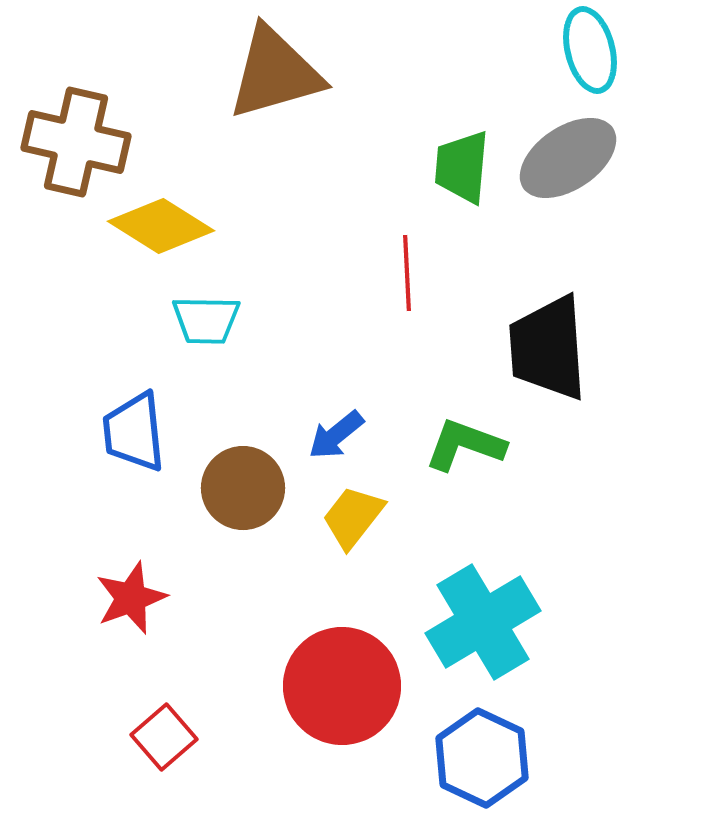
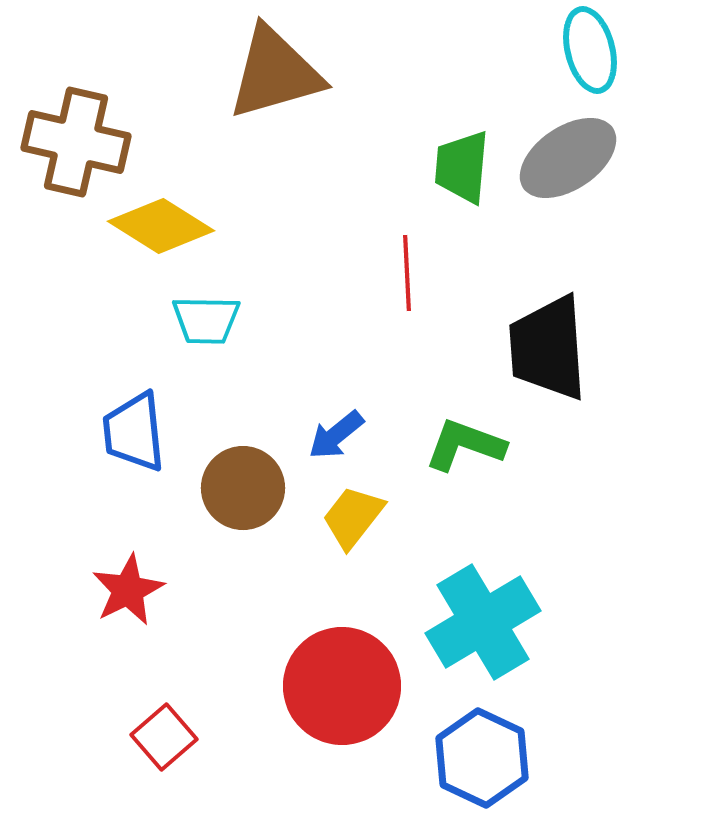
red star: moved 3 px left, 8 px up; rotated 6 degrees counterclockwise
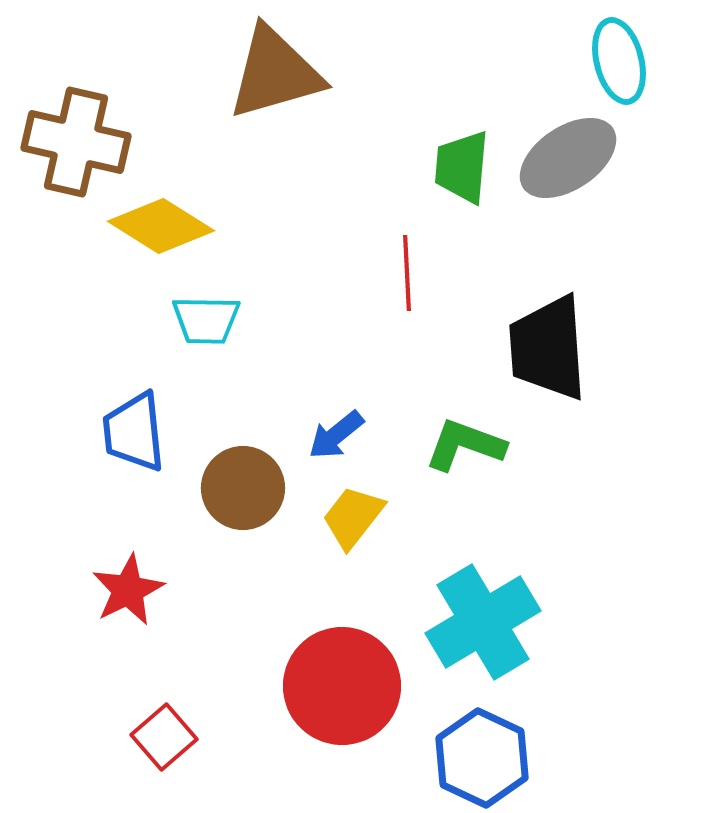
cyan ellipse: moved 29 px right, 11 px down
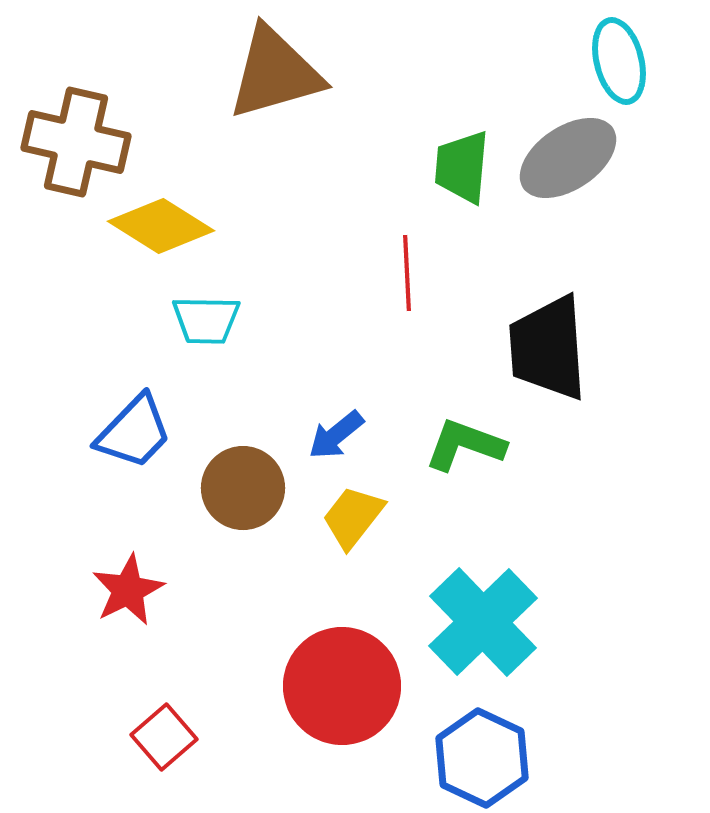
blue trapezoid: rotated 130 degrees counterclockwise
cyan cross: rotated 13 degrees counterclockwise
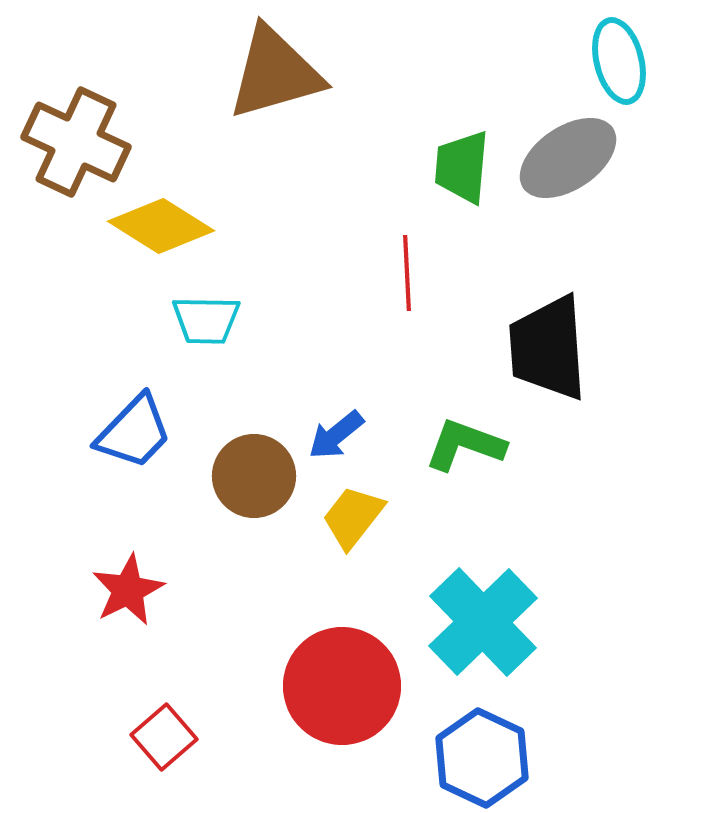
brown cross: rotated 12 degrees clockwise
brown circle: moved 11 px right, 12 px up
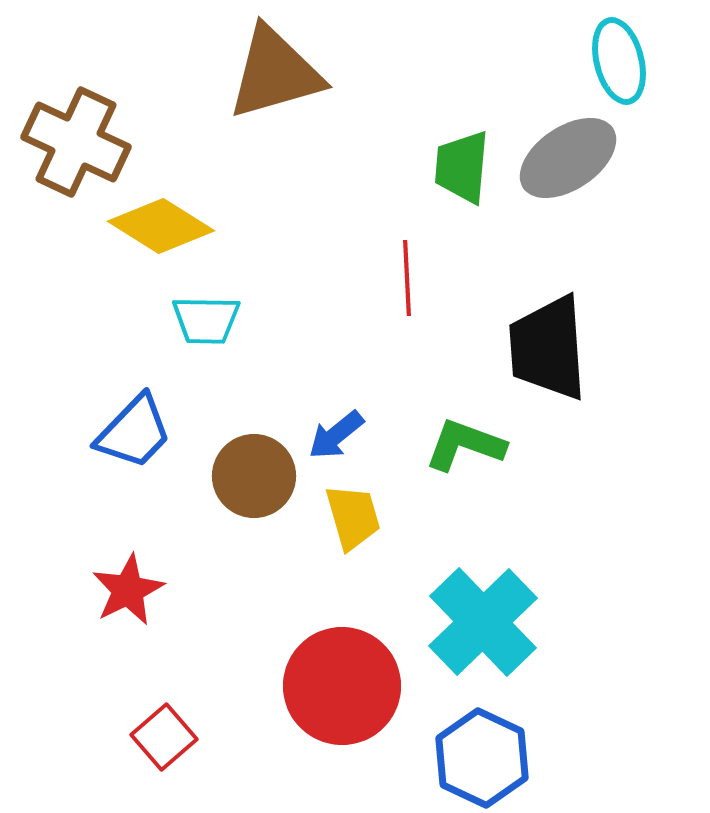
red line: moved 5 px down
yellow trapezoid: rotated 126 degrees clockwise
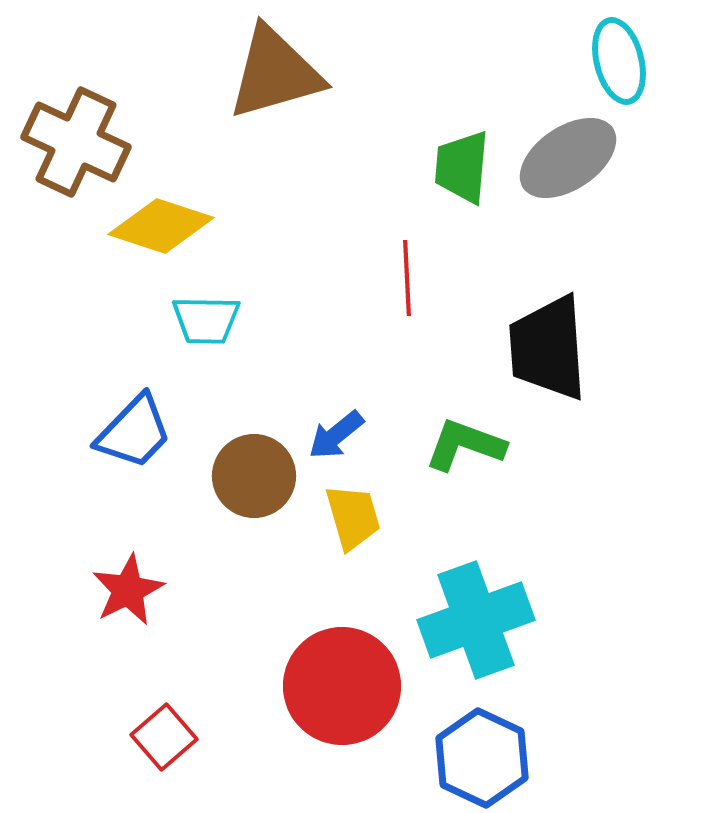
yellow diamond: rotated 14 degrees counterclockwise
cyan cross: moved 7 px left, 2 px up; rotated 24 degrees clockwise
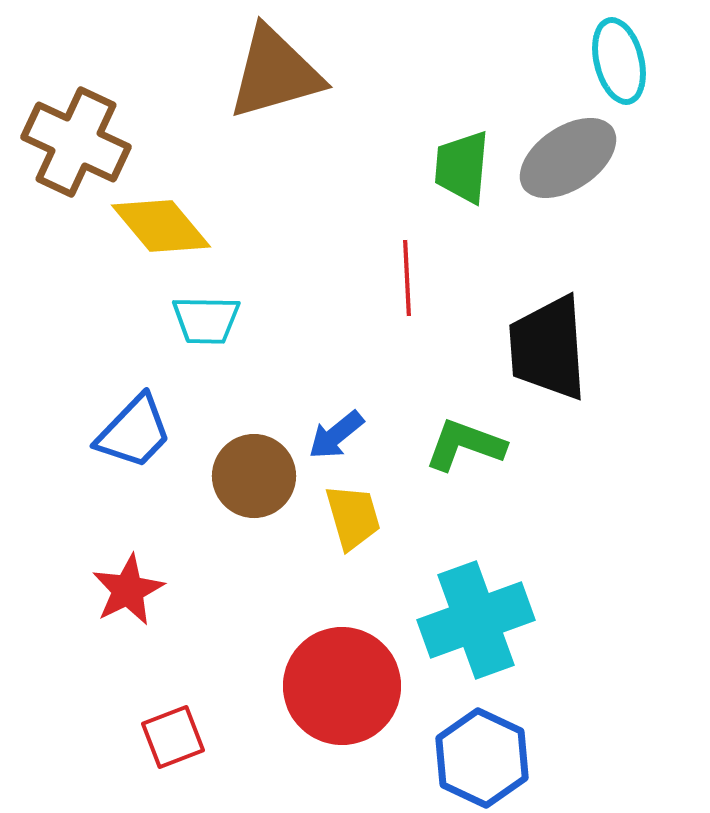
yellow diamond: rotated 32 degrees clockwise
red square: moved 9 px right; rotated 20 degrees clockwise
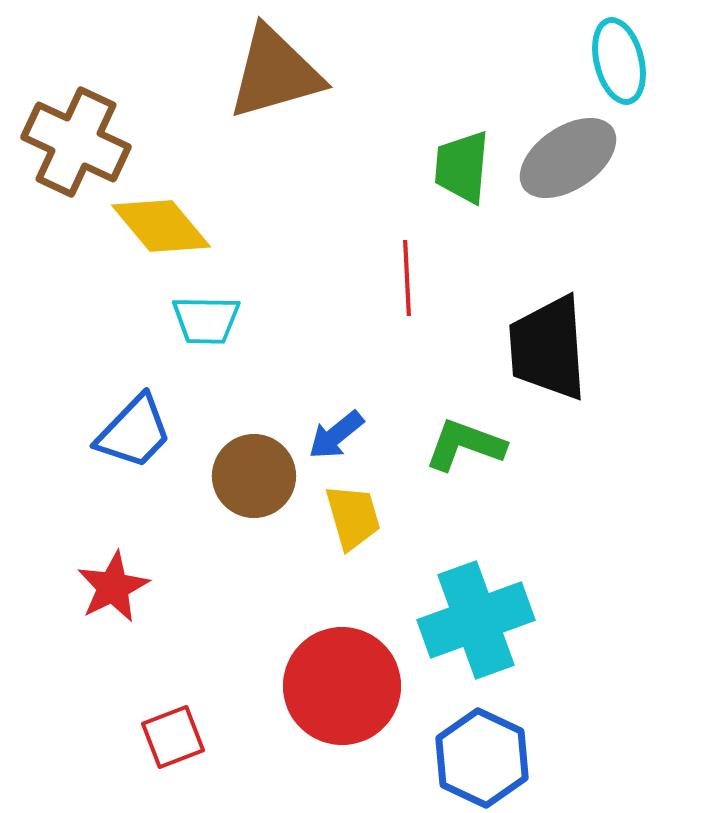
red star: moved 15 px left, 3 px up
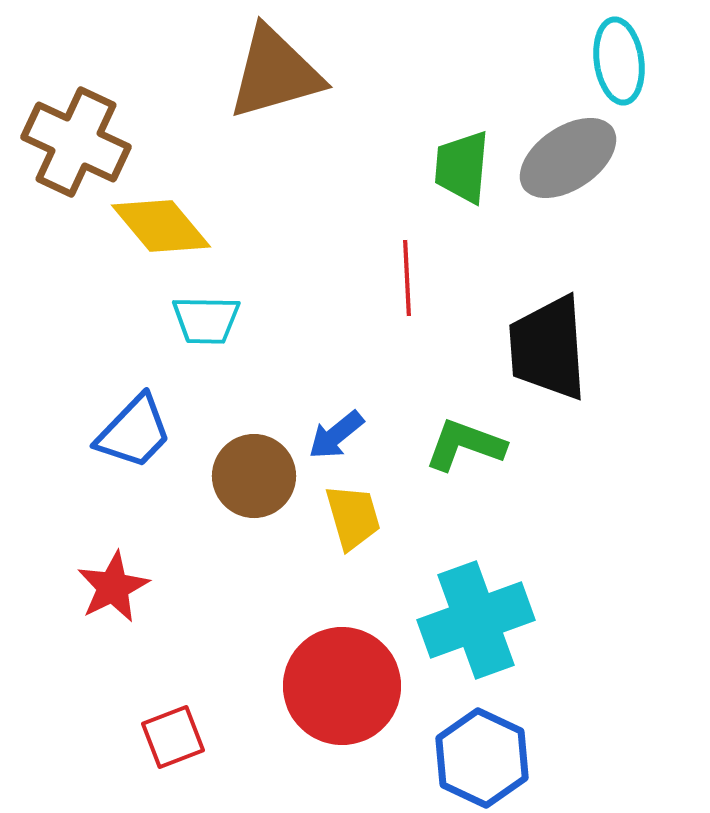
cyan ellipse: rotated 6 degrees clockwise
